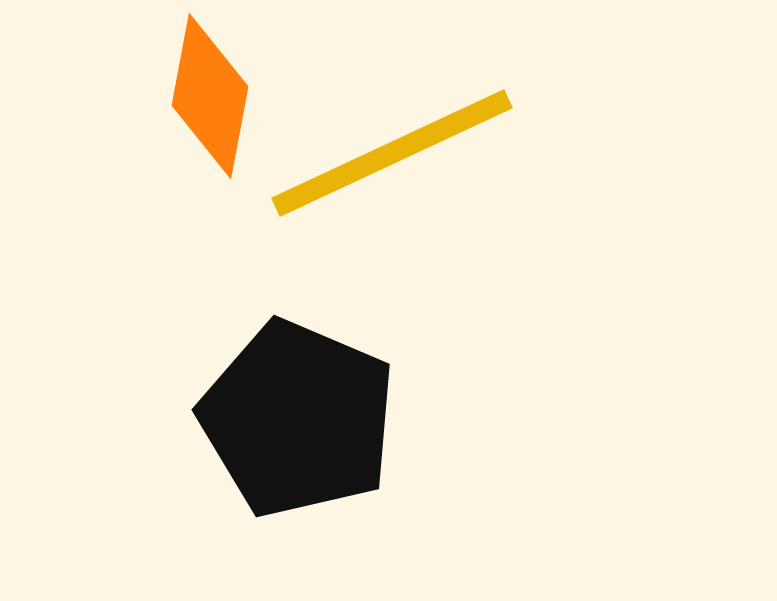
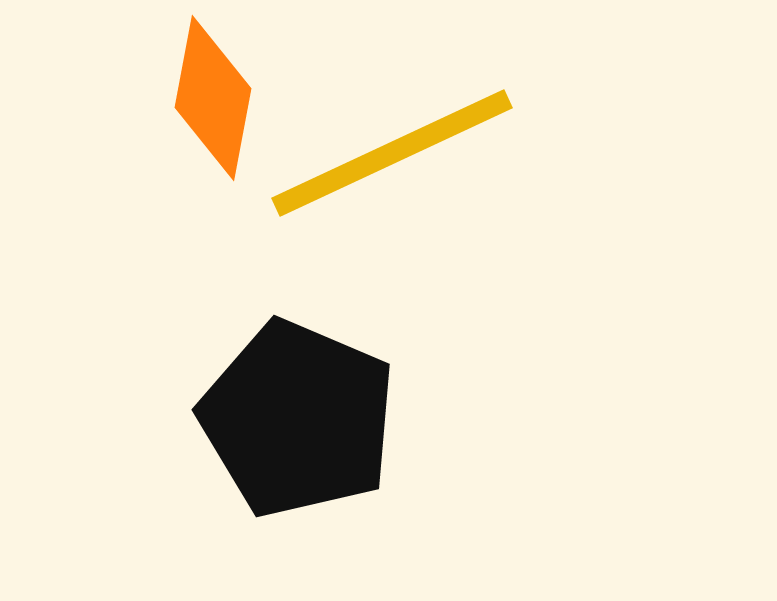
orange diamond: moved 3 px right, 2 px down
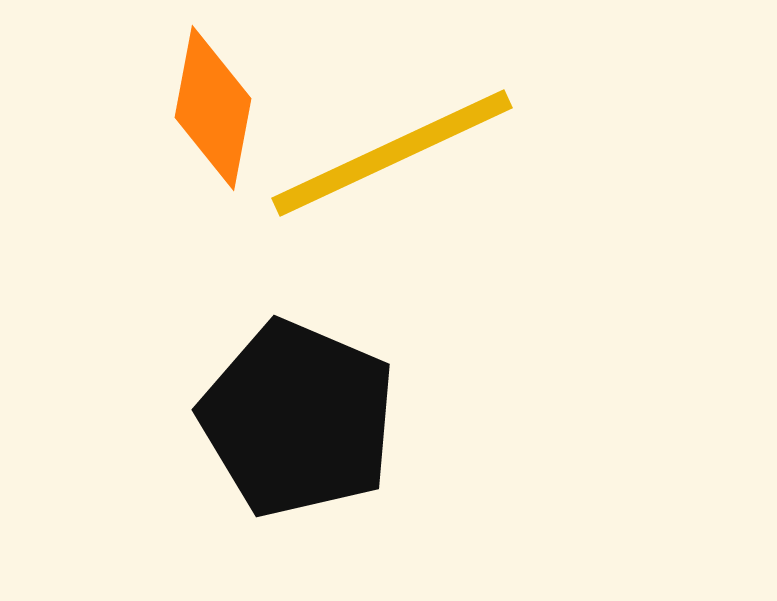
orange diamond: moved 10 px down
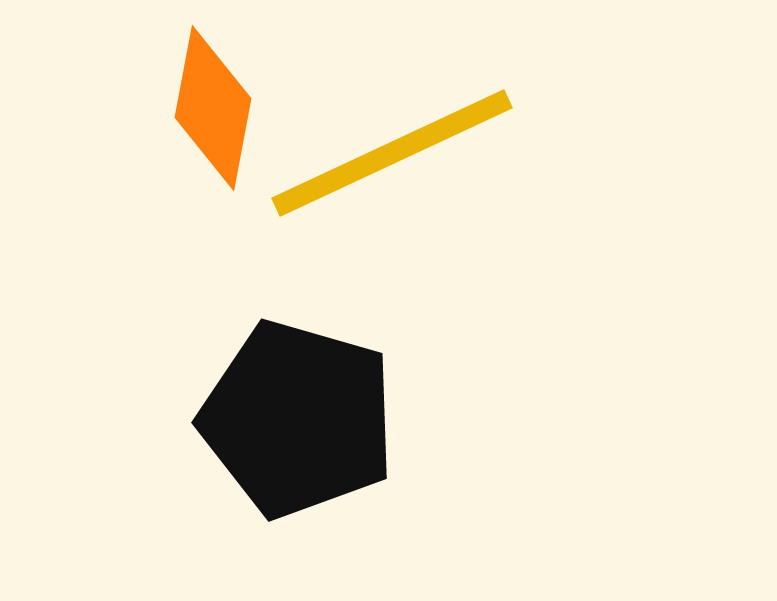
black pentagon: rotated 7 degrees counterclockwise
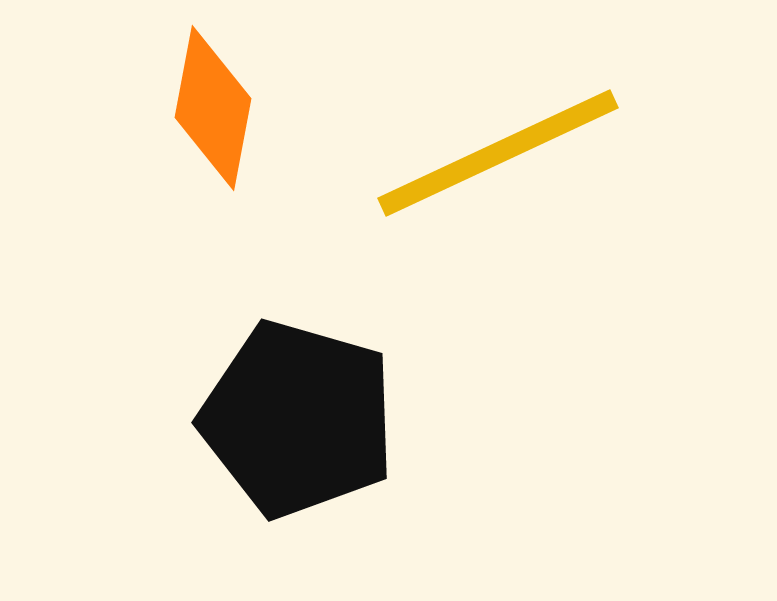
yellow line: moved 106 px right
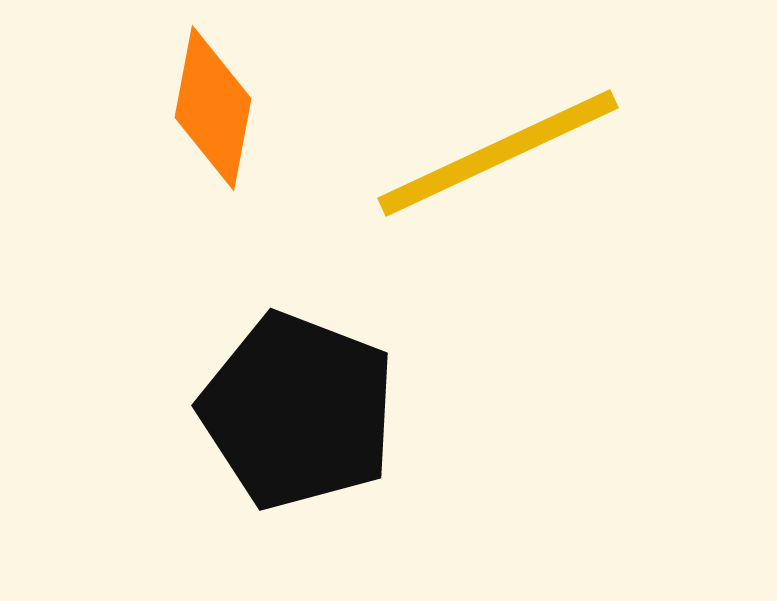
black pentagon: moved 8 px up; rotated 5 degrees clockwise
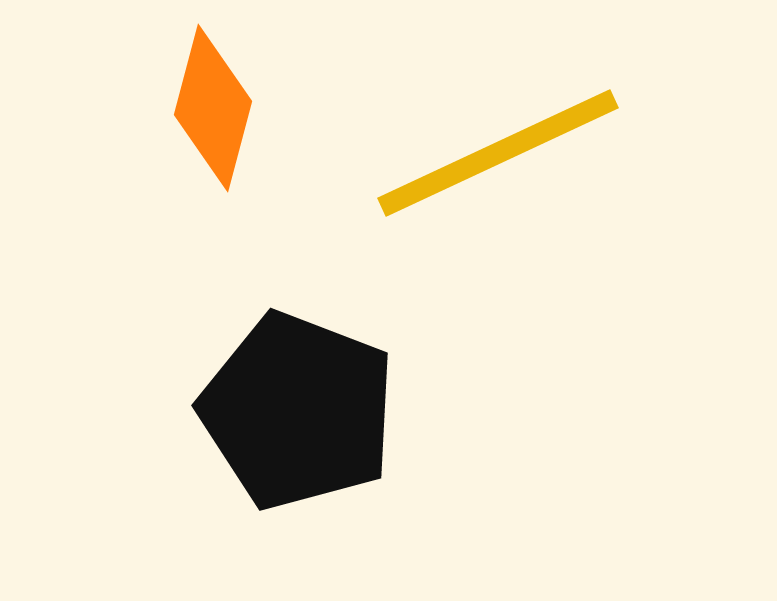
orange diamond: rotated 4 degrees clockwise
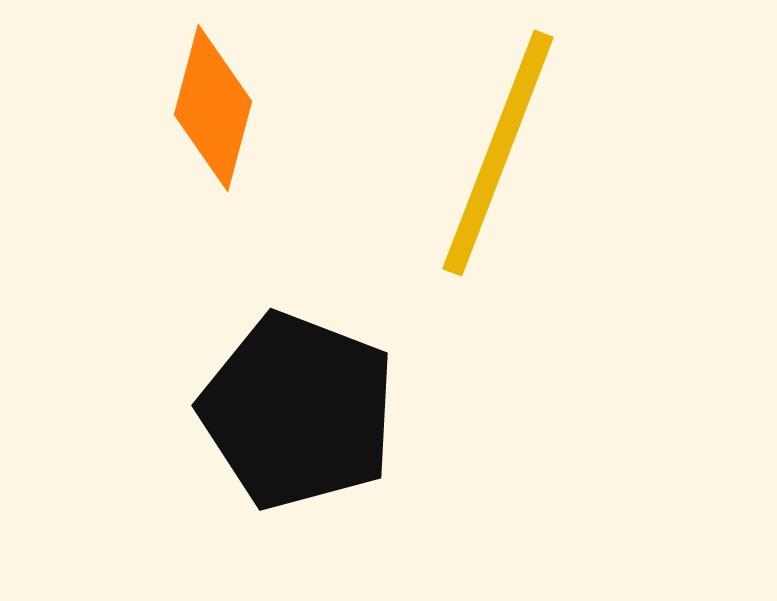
yellow line: rotated 44 degrees counterclockwise
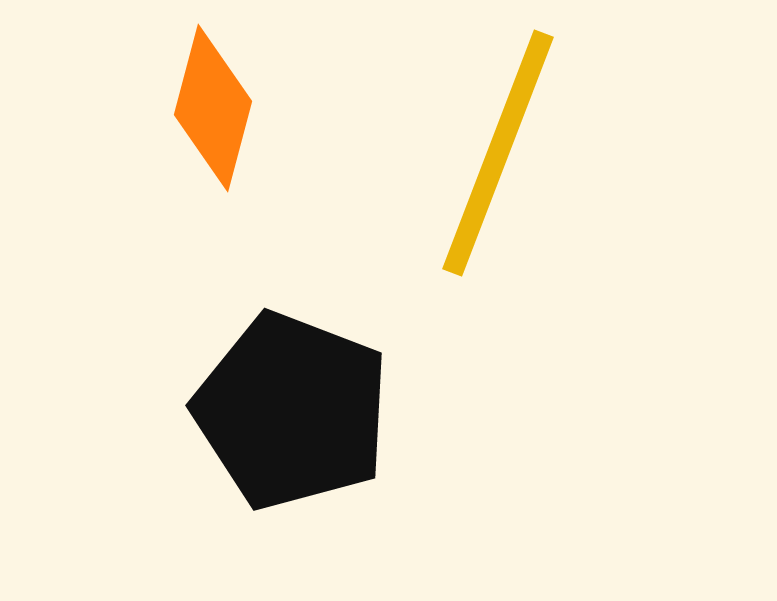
black pentagon: moved 6 px left
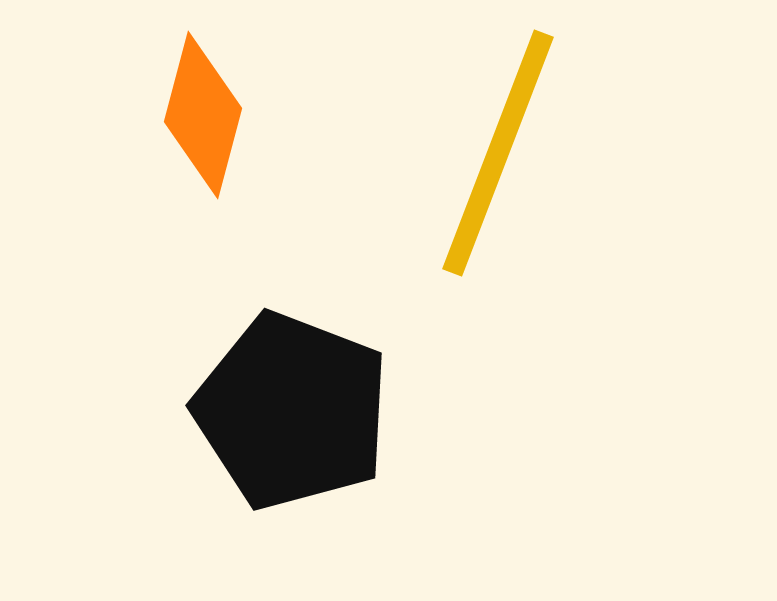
orange diamond: moved 10 px left, 7 px down
